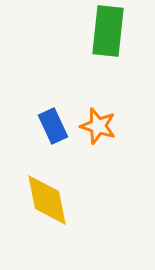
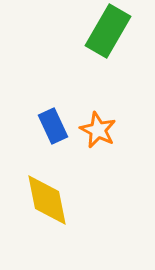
green rectangle: rotated 24 degrees clockwise
orange star: moved 4 px down; rotated 9 degrees clockwise
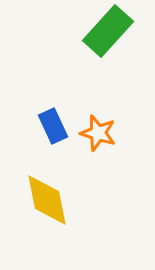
green rectangle: rotated 12 degrees clockwise
orange star: moved 3 px down; rotated 9 degrees counterclockwise
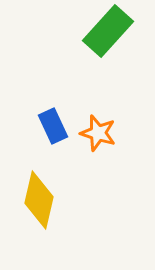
yellow diamond: moved 8 px left; rotated 24 degrees clockwise
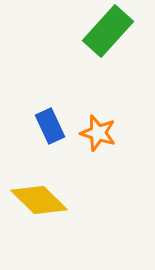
blue rectangle: moved 3 px left
yellow diamond: rotated 58 degrees counterclockwise
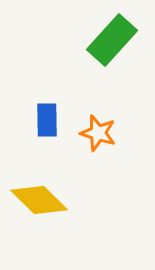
green rectangle: moved 4 px right, 9 px down
blue rectangle: moved 3 px left, 6 px up; rotated 24 degrees clockwise
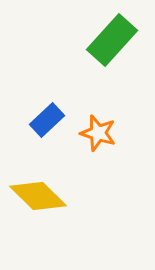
blue rectangle: rotated 48 degrees clockwise
yellow diamond: moved 1 px left, 4 px up
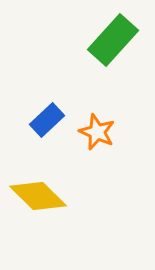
green rectangle: moved 1 px right
orange star: moved 1 px left, 1 px up; rotated 6 degrees clockwise
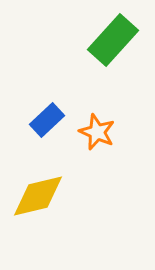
yellow diamond: rotated 58 degrees counterclockwise
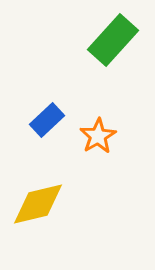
orange star: moved 1 px right, 4 px down; rotated 18 degrees clockwise
yellow diamond: moved 8 px down
